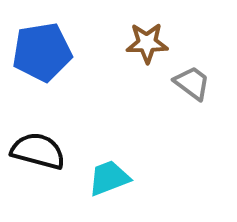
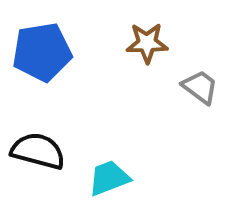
gray trapezoid: moved 8 px right, 4 px down
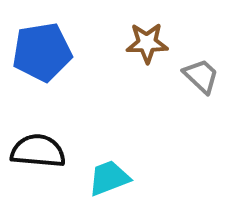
gray trapezoid: moved 1 px right, 11 px up; rotated 6 degrees clockwise
black semicircle: rotated 10 degrees counterclockwise
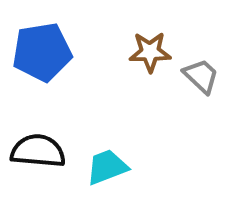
brown star: moved 3 px right, 9 px down
cyan trapezoid: moved 2 px left, 11 px up
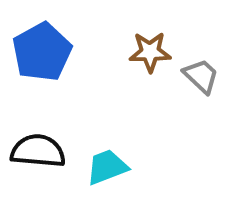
blue pentagon: rotated 20 degrees counterclockwise
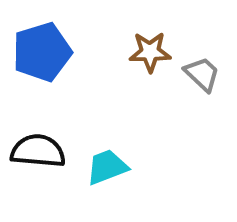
blue pentagon: rotated 12 degrees clockwise
gray trapezoid: moved 1 px right, 2 px up
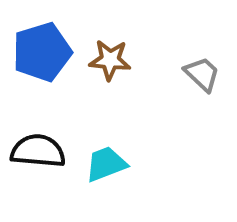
brown star: moved 40 px left, 8 px down; rotated 6 degrees clockwise
cyan trapezoid: moved 1 px left, 3 px up
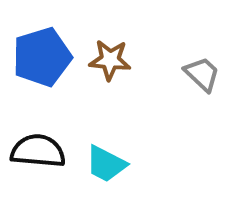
blue pentagon: moved 5 px down
cyan trapezoid: rotated 132 degrees counterclockwise
